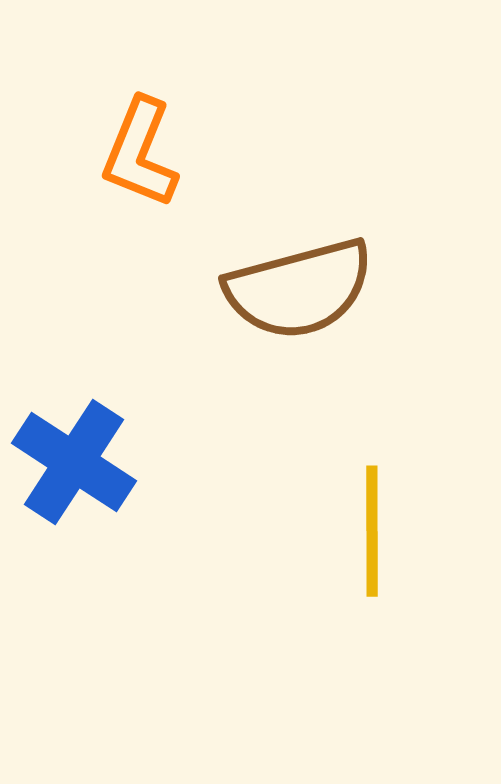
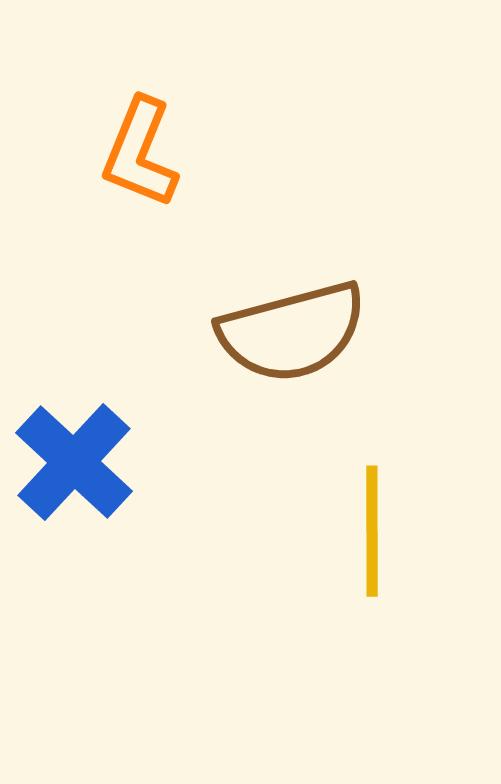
brown semicircle: moved 7 px left, 43 px down
blue cross: rotated 10 degrees clockwise
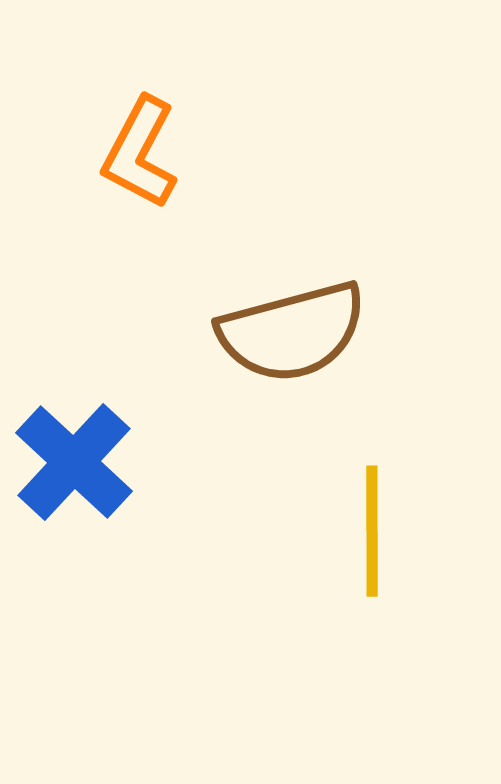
orange L-shape: rotated 6 degrees clockwise
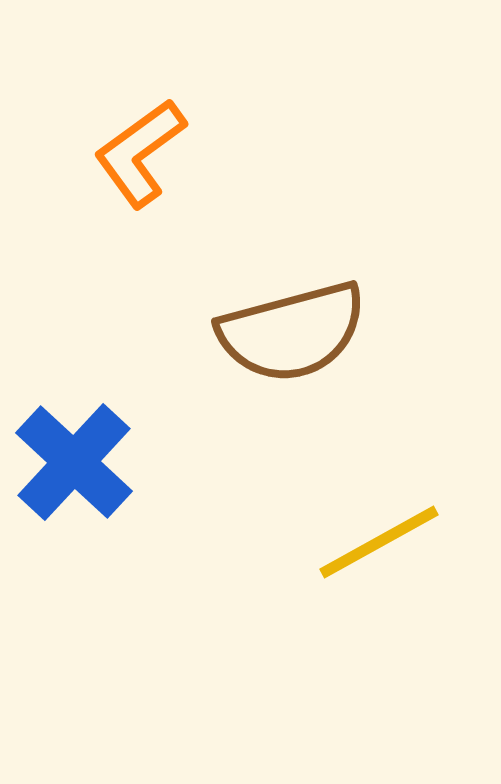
orange L-shape: rotated 26 degrees clockwise
yellow line: moved 7 px right, 11 px down; rotated 61 degrees clockwise
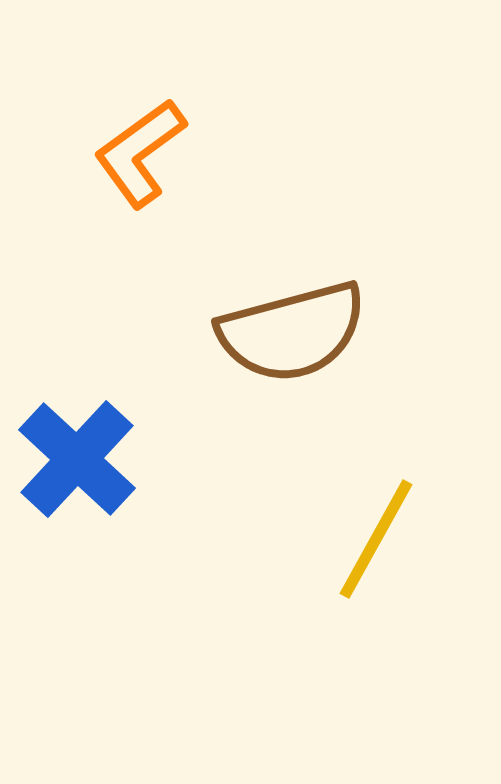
blue cross: moved 3 px right, 3 px up
yellow line: moved 3 px left, 3 px up; rotated 32 degrees counterclockwise
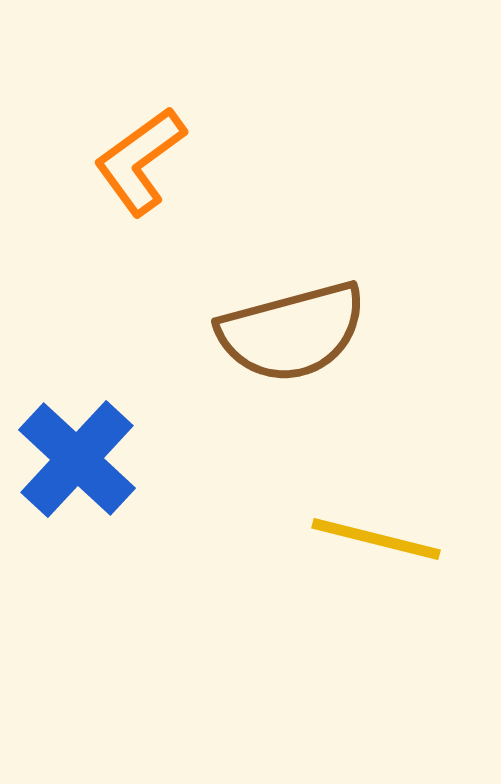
orange L-shape: moved 8 px down
yellow line: rotated 75 degrees clockwise
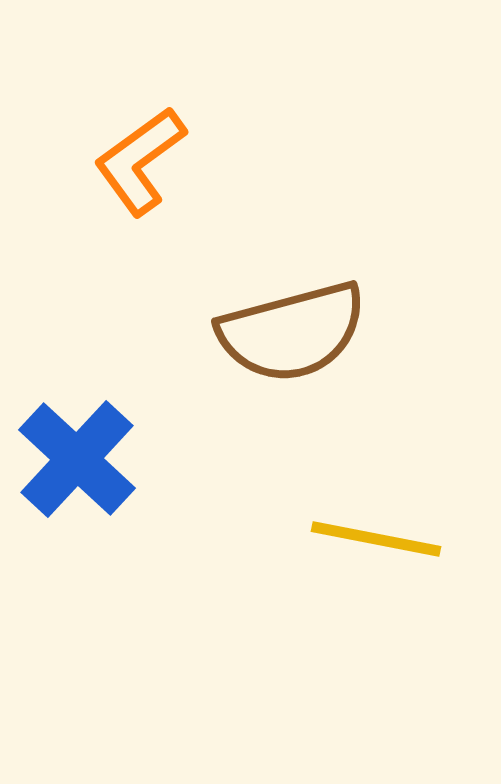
yellow line: rotated 3 degrees counterclockwise
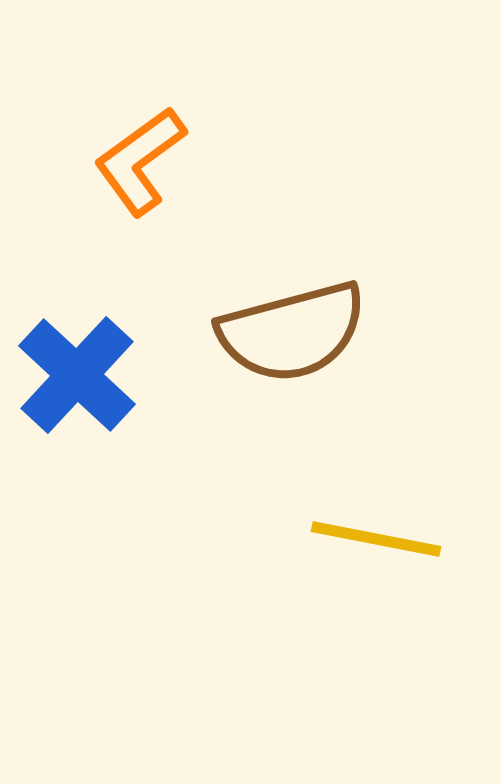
blue cross: moved 84 px up
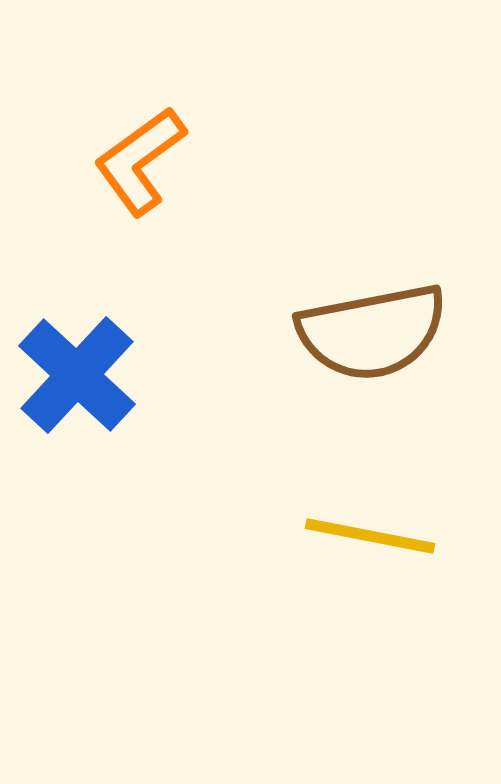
brown semicircle: moved 80 px right; rotated 4 degrees clockwise
yellow line: moved 6 px left, 3 px up
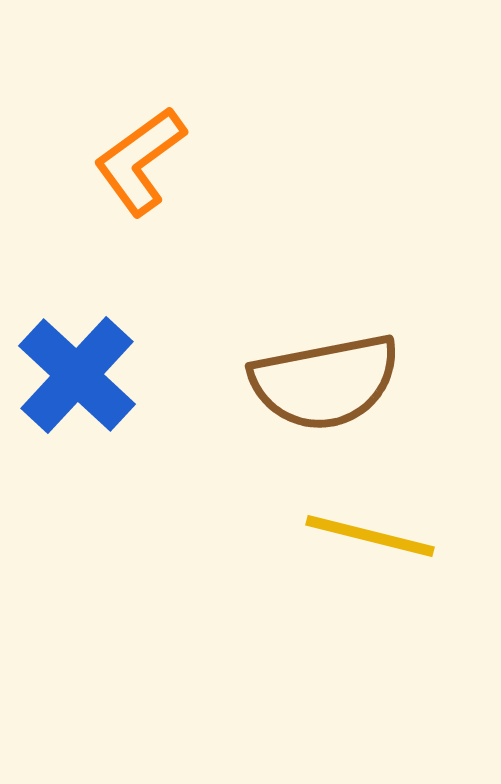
brown semicircle: moved 47 px left, 50 px down
yellow line: rotated 3 degrees clockwise
